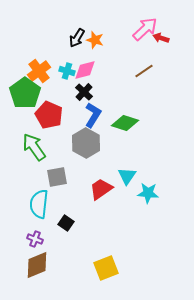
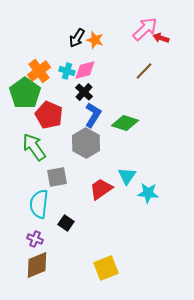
brown line: rotated 12 degrees counterclockwise
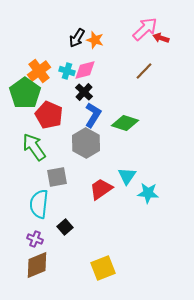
black square: moved 1 px left, 4 px down; rotated 14 degrees clockwise
yellow square: moved 3 px left
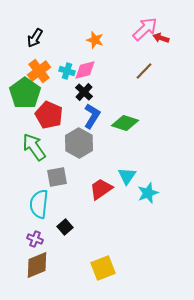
black arrow: moved 42 px left
blue L-shape: moved 1 px left, 1 px down
gray hexagon: moved 7 px left
cyan star: rotated 25 degrees counterclockwise
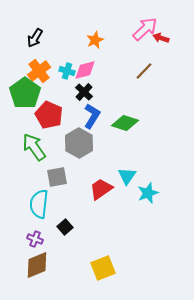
orange star: rotated 30 degrees clockwise
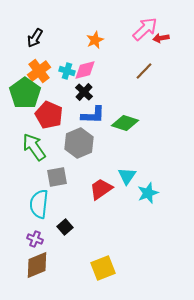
red arrow: rotated 28 degrees counterclockwise
blue L-shape: moved 1 px right, 1 px up; rotated 60 degrees clockwise
gray hexagon: rotated 8 degrees clockwise
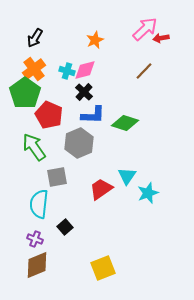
orange cross: moved 5 px left, 2 px up
